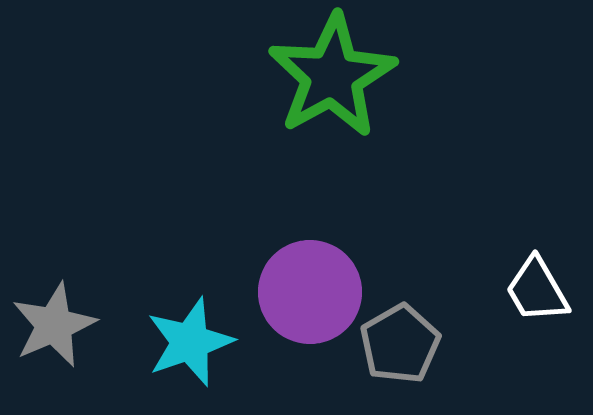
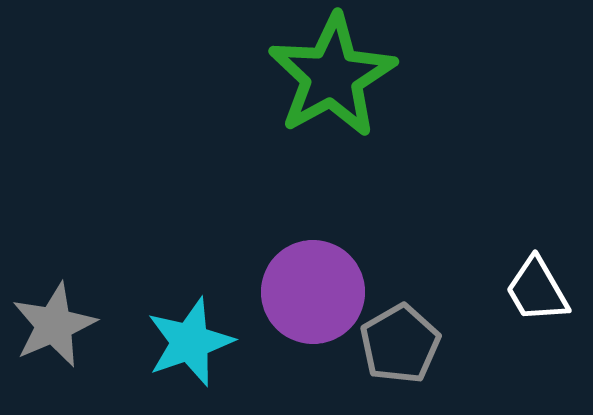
purple circle: moved 3 px right
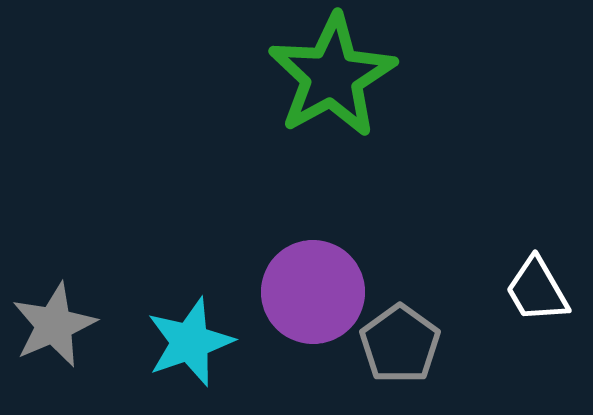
gray pentagon: rotated 6 degrees counterclockwise
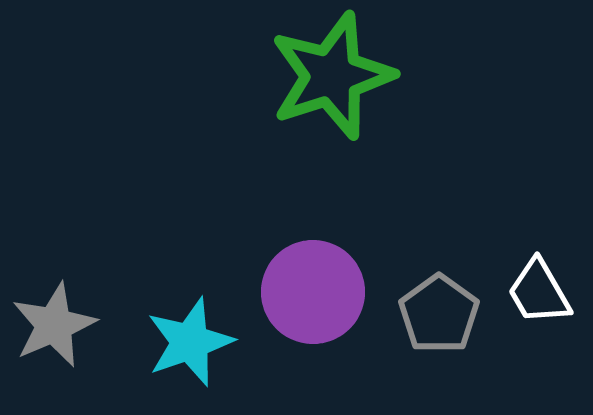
green star: rotated 11 degrees clockwise
white trapezoid: moved 2 px right, 2 px down
gray pentagon: moved 39 px right, 30 px up
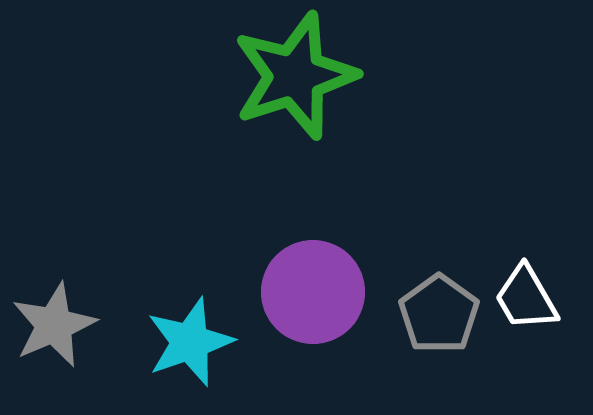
green star: moved 37 px left
white trapezoid: moved 13 px left, 6 px down
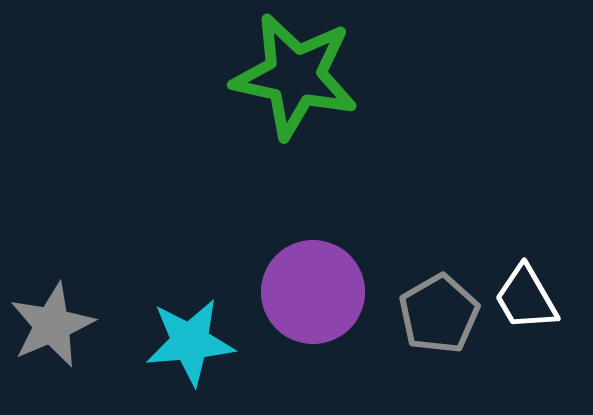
green star: rotated 30 degrees clockwise
gray pentagon: rotated 6 degrees clockwise
gray star: moved 2 px left
cyan star: rotated 14 degrees clockwise
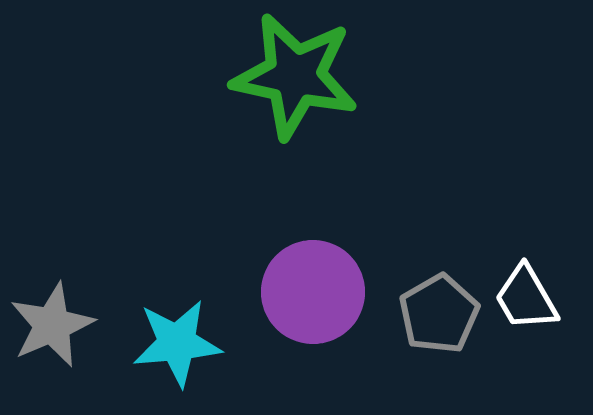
cyan star: moved 13 px left, 1 px down
